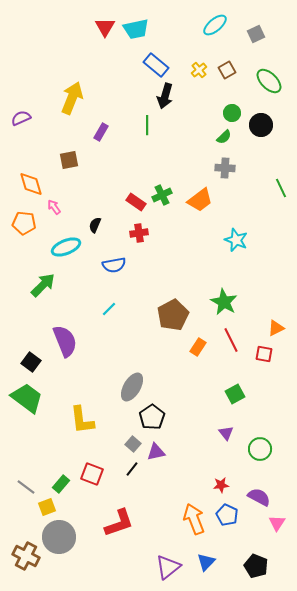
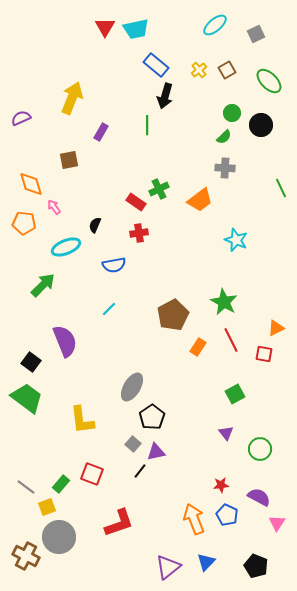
green cross at (162, 195): moved 3 px left, 6 px up
black line at (132, 469): moved 8 px right, 2 px down
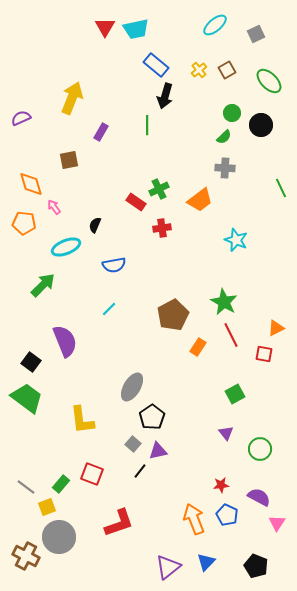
red cross at (139, 233): moved 23 px right, 5 px up
red line at (231, 340): moved 5 px up
purple triangle at (156, 452): moved 2 px right, 1 px up
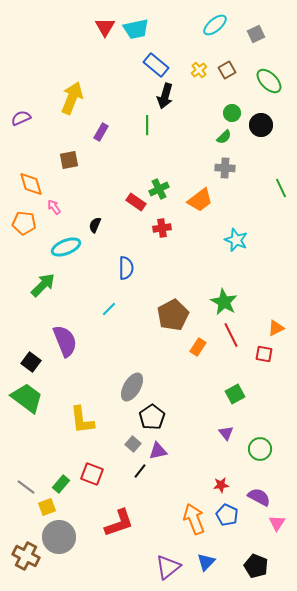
blue semicircle at (114, 265): moved 12 px right, 3 px down; rotated 80 degrees counterclockwise
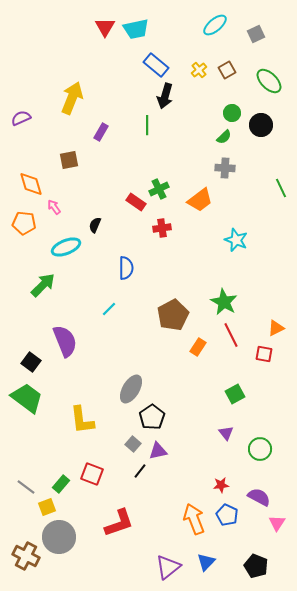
gray ellipse at (132, 387): moved 1 px left, 2 px down
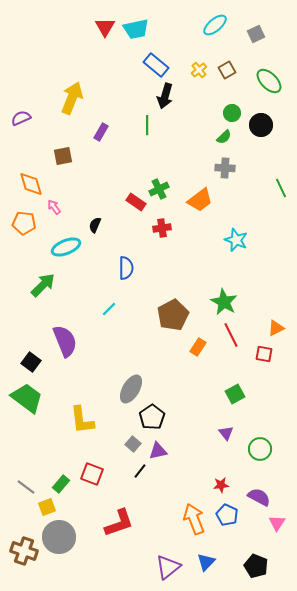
brown square at (69, 160): moved 6 px left, 4 px up
brown cross at (26, 556): moved 2 px left, 5 px up; rotated 8 degrees counterclockwise
